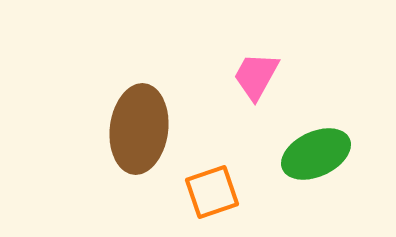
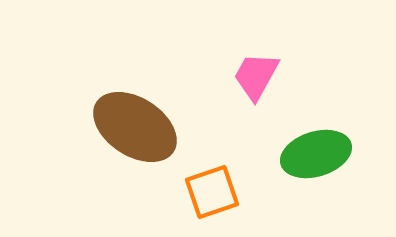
brown ellipse: moved 4 px left, 2 px up; rotated 64 degrees counterclockwise
green ellipse: rotated 8 degrees clockwise
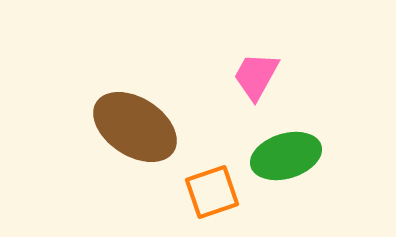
green ellipse: moved 30 px left, 2 px down
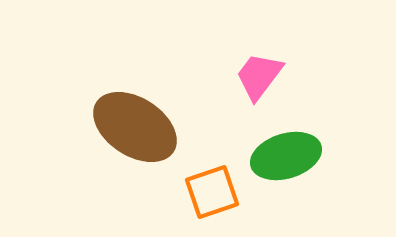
pink trapezoid: moved 3 px right; rotated 8 degrees clockwise
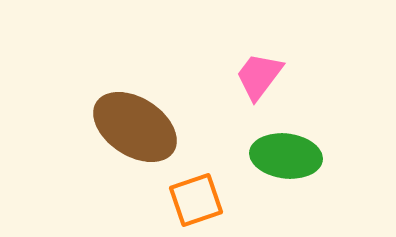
green ellipse: rotated 24 degrees clockwise
orange square: moved 16 px left, 8 px down
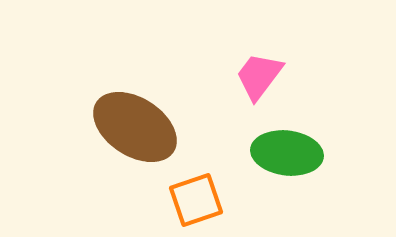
green ellipse: moved 1 px right, 3 px up
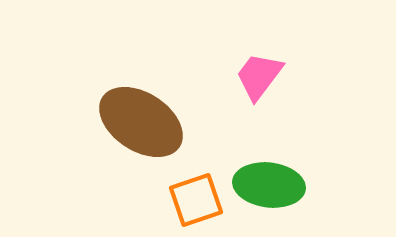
brown ellipse: moved 6 px right, 5 px up
green ellipse: moved 18 px left, 32 px down
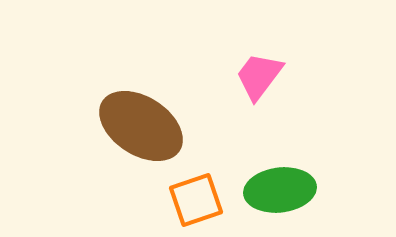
brown ellipse: moved 4 px down
green ellipse: moved 11 px right, 5 px down; rotated 14 degrees counterclockwise
